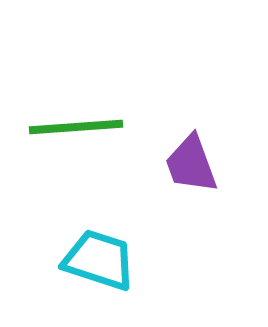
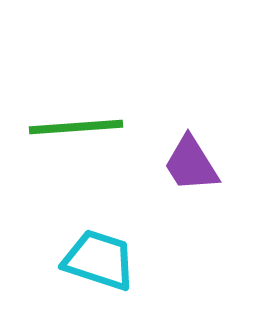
purple trapezoid: rotated 12 degrees counterclockwise
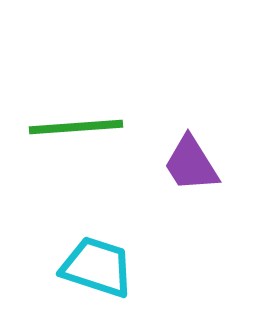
cyan trapezoid: moved 2 px left, 7 px down
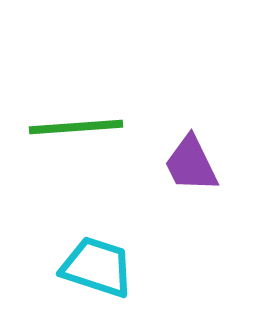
purple trapezoid: rotated 6 degrees clockwise
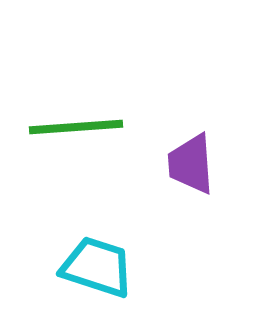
purple trapezoid: rotated 22 degrees clockwise
